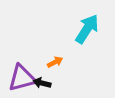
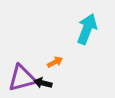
cyan arrow: rotated 12 degrees counterclockwise
black arrow: moved 1 px right
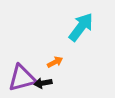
cyan arrow: moved 6 px left, 2 px up; rotated 16 degrees clockwise
black arrow: rotated 24 degrees counterclockwise
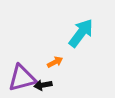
cyan arrow: moved 6 px down
black arrow: moved 2 px down
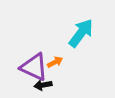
purple triangle: moved 12 px right, 11 px up; rotated 40 degrees clockwise
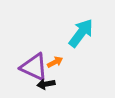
black arrow: moved 3 px right, 1 px up
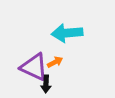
cyan arrow: moved 14 px left; rotated 132 degrees counterclockwise
black arrow: rotated 78 degrees counterclockwise
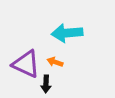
orange arrow: rotated 133 degrees counterclockwise
purple triangle: moved 8 px left, 3 px up
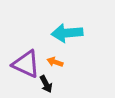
black arrow: rotated 30 degrees counterclockwise
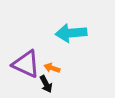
cyan arrow: moved 4 px right
orange arrow: moved 3 px left, 6 px down
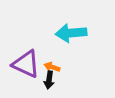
orange arrow: moved 1 px up
black arrow: moved 3 px right, 4 px up; rotated 36 degrees clockwise
